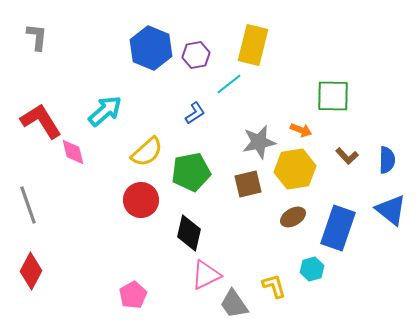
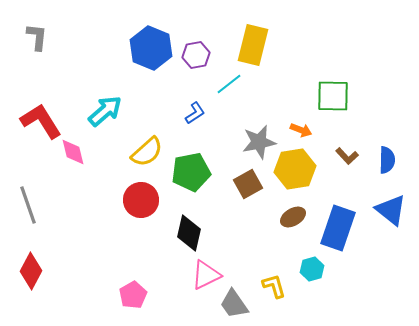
brown square: rotated 16 degrees counterclockwise
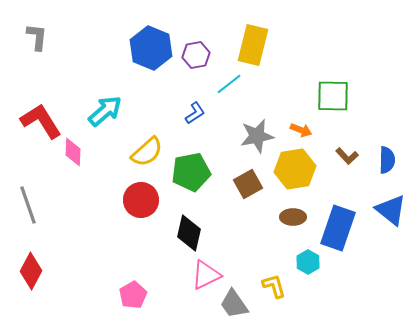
gray star: moved 2 px left, 6 px up
pink diamond: rotated 16 degrees clockwise
brown ellipse: rotated 30 degrees clockwise
cyan hexagon: moved 4 px left, 7 px up; rotated 15 degrees counterclockwise
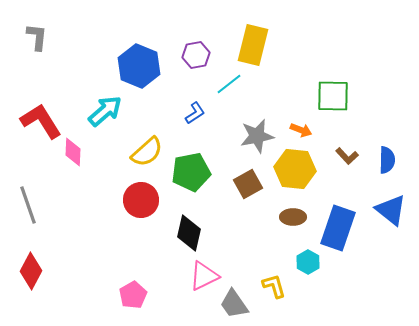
blue hexagon: moved 12 px left, 18 px down
yellow hexagon: rotated 15 degrees clockwise
pink triangle: moved 2 px left, 1 px down
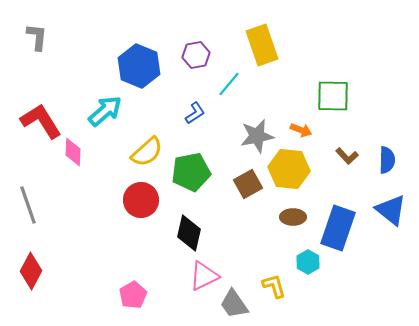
yellow rectangle: moved 9 px right; rotated 33 degrees counterclockwise
cyan line: rotated 12 degrees counterclockwise
yellow hexagon: moved 6 px left
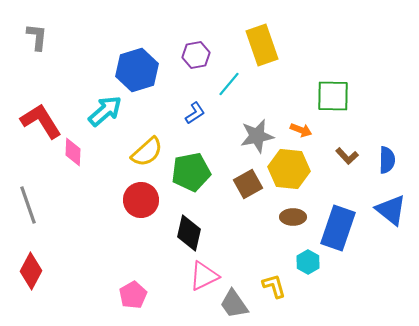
blue hexagon: moved 2 px left, 4 px down; rotated 21 degrees clockwise
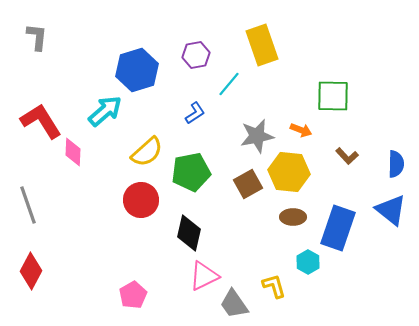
blue semicircle: moved 9 px right, 4 px down
yellow hexagon: moved 3 px down
